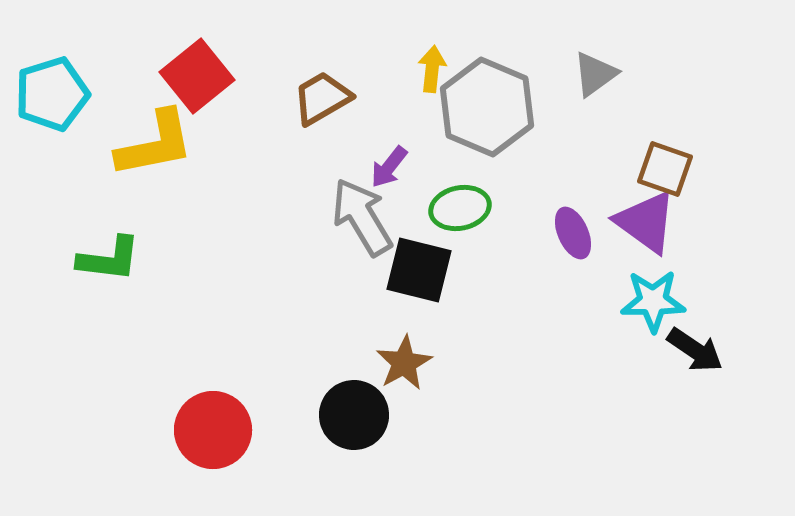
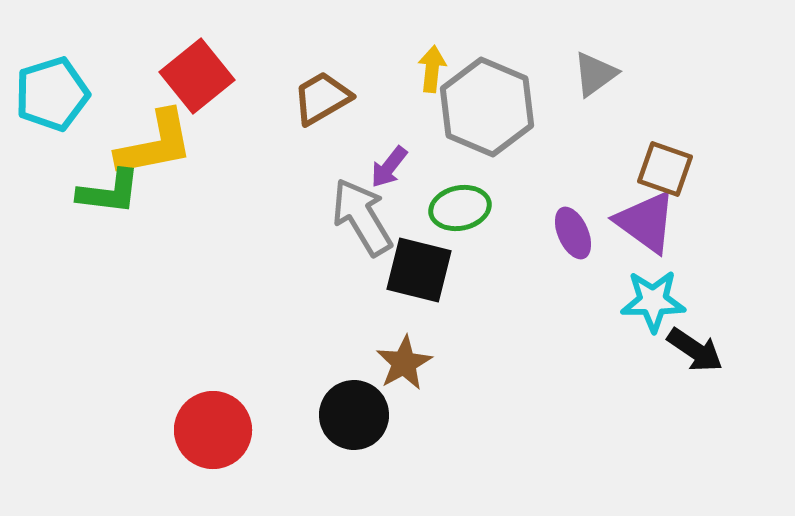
green L-shape: moved 67 px up
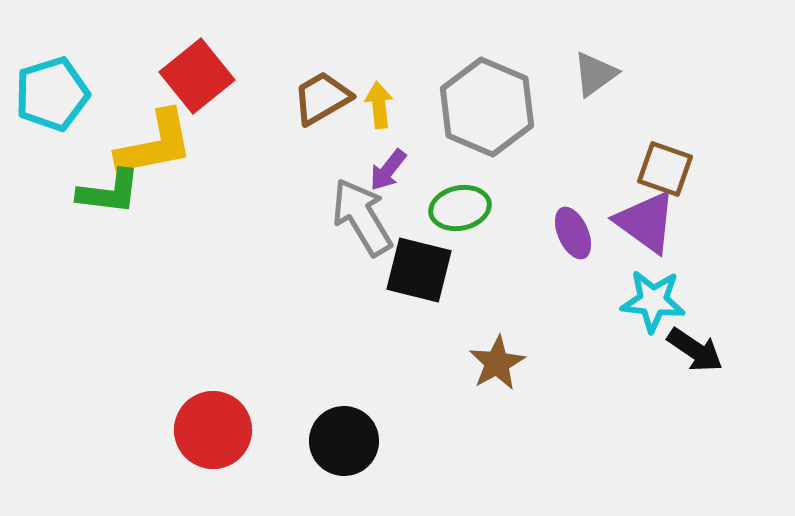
yellow arrow: moved 53 px left, 36 px down; rotated 12 degrees counterclockwise
purple arrow: moved 1 px left, 3 px down
cyan star: rotated 6 degrees clockwise
brown star: moved 93 px right
black circle: moved 10 px left, 26 px down
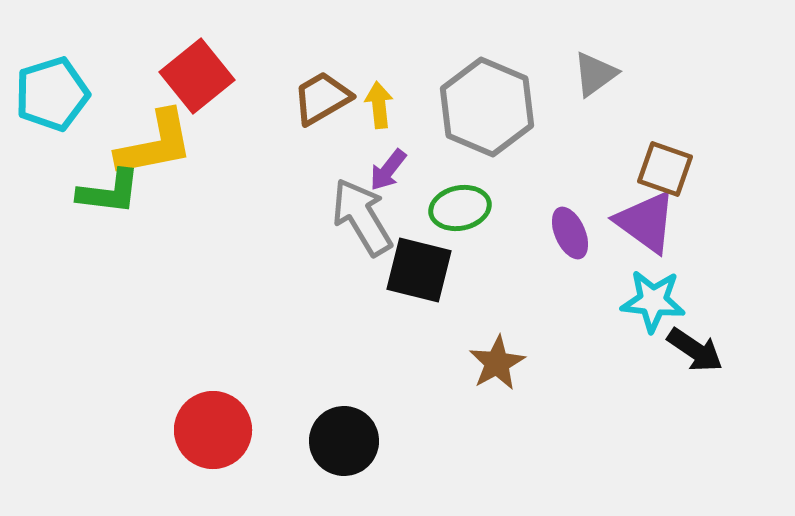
purple ellipse: moved 3 px left
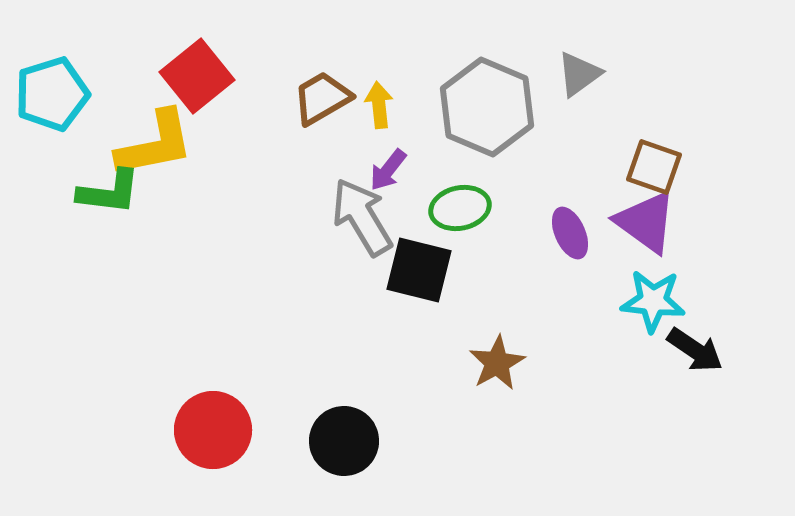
gray triangle: moved 16 px left
brown square: moved 11 px left, 2 px up
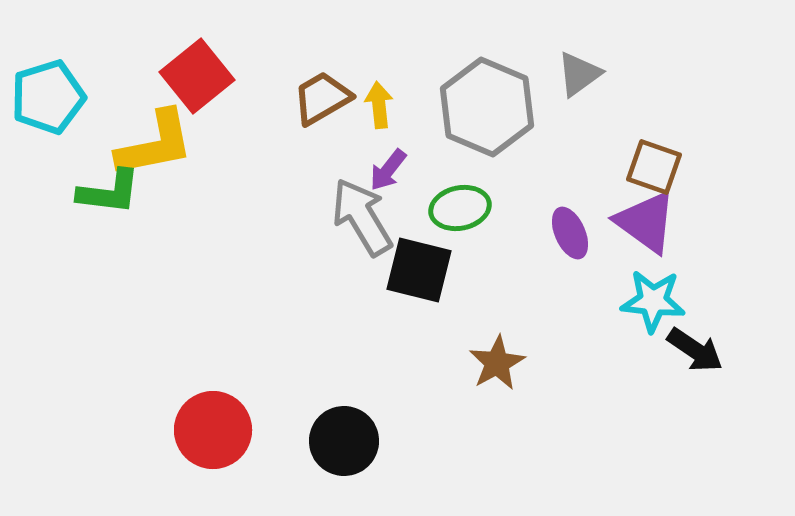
cyan pentagon: moved 4 px left, 3 px down
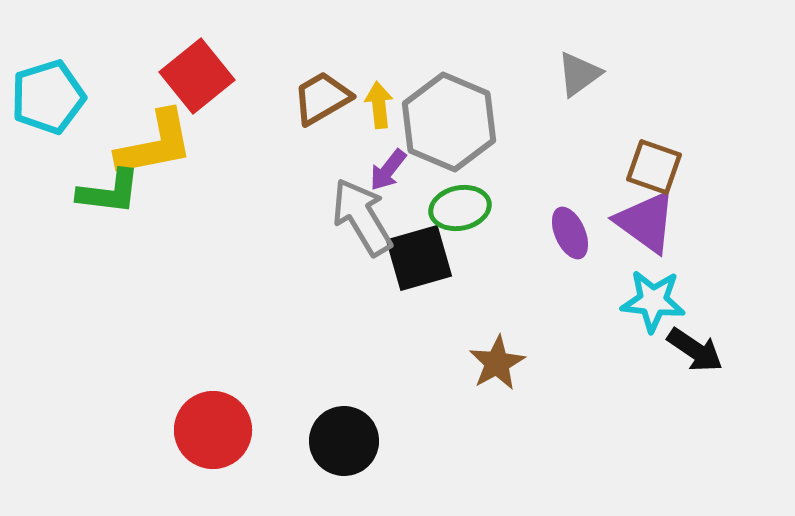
gray hexagon: moved 38 px left, 15 px down
black square: moved 12 px up; rotated 30 degrees counterclockwise
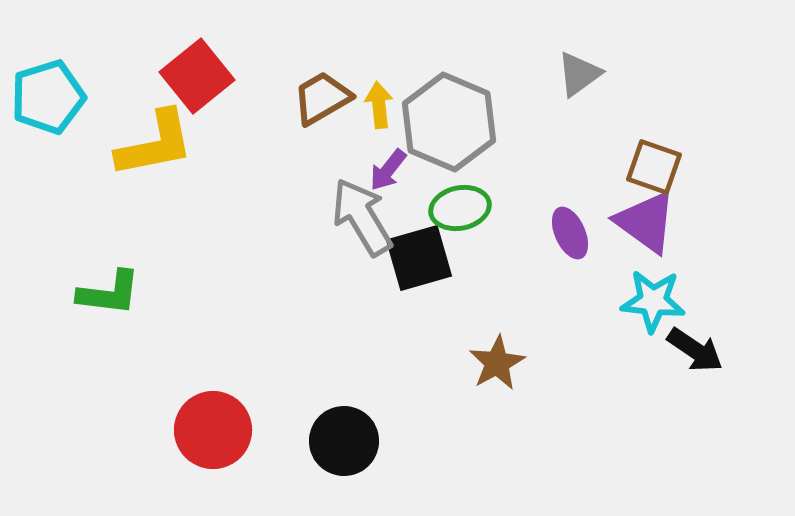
green L-shape: moved 101 px down
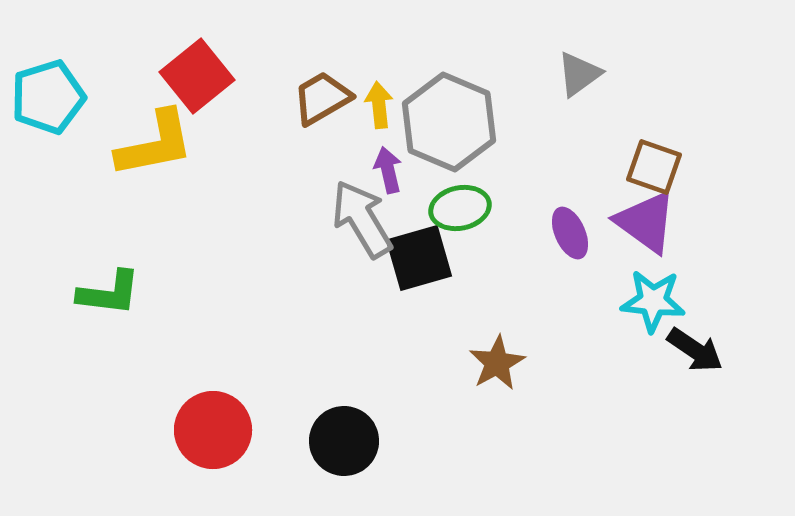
purple arrow: rotated 129 degrees clockwise
gray arrow: moved 2 px down
